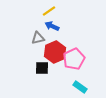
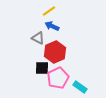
gray triangle: rotated 40 degrees clockwise
pink pentagon: moved 16 px left, 19 px down
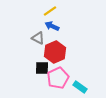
yellow line: moved 1 px right
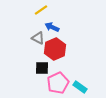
yellow line: moved 9 px left, 1 px up
blue arrow: moved 1 px down
red hexagon: moved 3 px up
pink pentagon: moved 5 px down
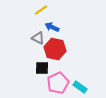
red hexagon: rotated 25 degrees counterclockwise
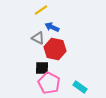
pink pentagon: moved 9 px left; rotated 20 degrees counterclockwise
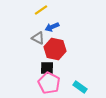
blue arrow: rotated 48 degrees counterclockwise
black square: moved 5 px right
